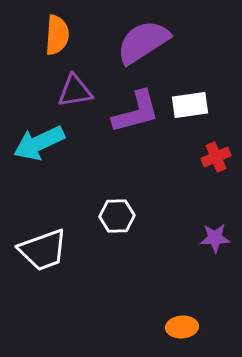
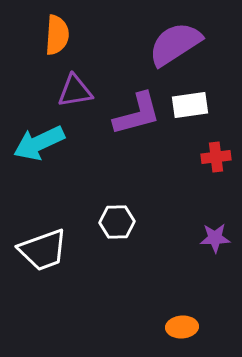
purple semicircle: moved 32 px right, 2 px down
purple L-shape: moved 1 px right, 2 px down
red cross: rotated 16 degrees clockwise
white hexagon: moved 6 px down
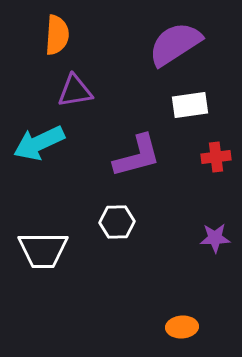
purple L-shape: moved 42 px down
white trapezoid: rotated 20 degrees clockwise
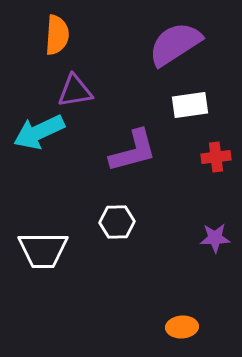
cyan arrow: moved 11 px up
purple L-shape: moved 4 px left, 5 px up
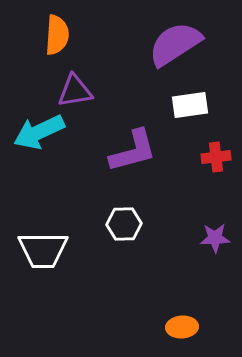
white hexagon: moved 7 px right, 2 px down
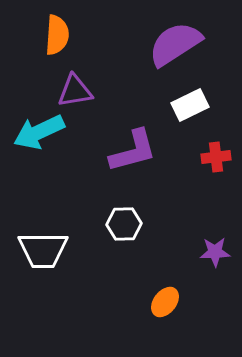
white rectangle: rotated 18 degrees counterclockwise
purple star: moved 14 px down
orange ellipse: moved 17 px left, 25 px up; rotated 48 degrees counterclockwise
